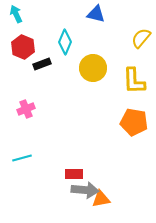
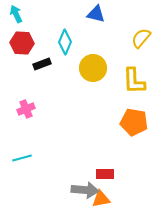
red hexagon: moved 1 px left, 4 px up; rotated 20 degrees counterclockwise
red rectangle: moved 31 px right
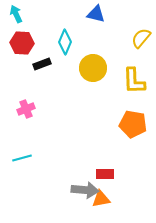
orange pentagon: moved 1 px left, 2 px down
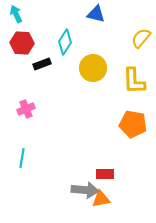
cyan diamond: rotated 10 degrees clockwise
cyan line: rotated 66 degrees counterclockwise
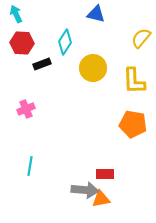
cyan line: moved 8 px right, 8 px down
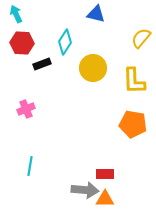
orange triangle: moved 4 px right; rotated 12 degrees clockwise
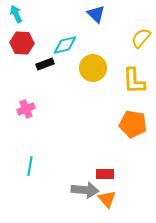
blue triangle: rotated 30 degrees clockwise
cyan diamond: moved 3 px down; rotated 45 degrees clockwise
black rectangle: moved 3 px right
orange triangle: moved 2 px right; rotated 48 degrees clockwise
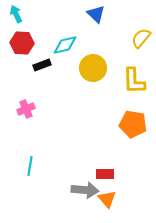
black rectangle: moved 3 px left, 1 px down
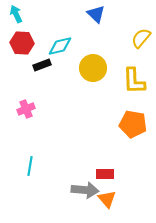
cyan diamond: moved 5 px left, 1 px down
